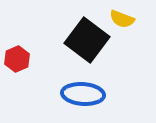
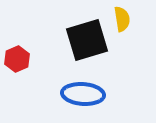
yellow semicircle: rotated 120 degrees counterclockwise
black square: rotated 36 degrees clockwise
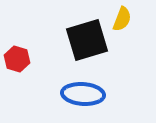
yellow semicircle: rotated 30 degrees clockwise
red hexagon: rotated 20 degrees counterclockwise
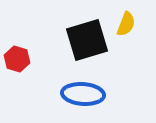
yellow semicircle: moved 4 px right, 5 px down
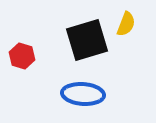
red hexagon: moved 5 px right, 3 px up
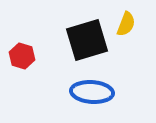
blue ellipse: moved 9 px right, 2 px up
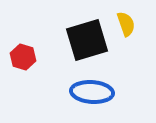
yellow semicircle: rotated 40 degrees counterclockwise
red hexagon: moved 1 px right, 1 px down
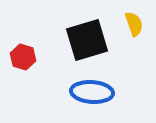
yellow semicircle: moved 8 px right
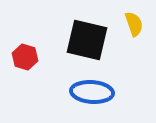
black square: rotated 30 degrees clockwise
red hexagon: moved 2 px right
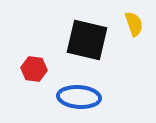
red hexagon: moved 9 px right, 12 px down; rotated 10 degrees counterclockwise
blue ellipse: moved 13 px left, 5 px down
